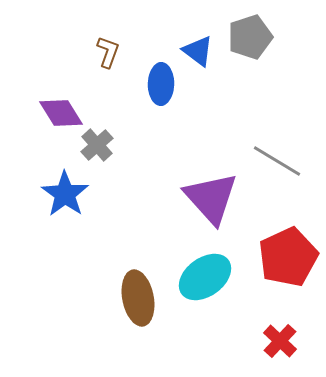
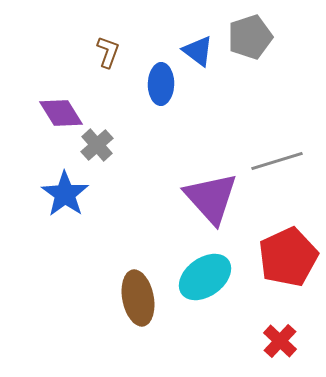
gray line: rotated 48 degrees counterclockwise
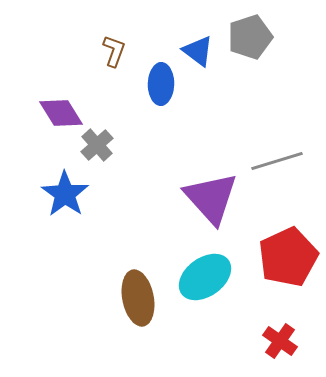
brown L-shape: moved 6 px right, 1 px up
red cross: rotated 8 degrees counterclockwise
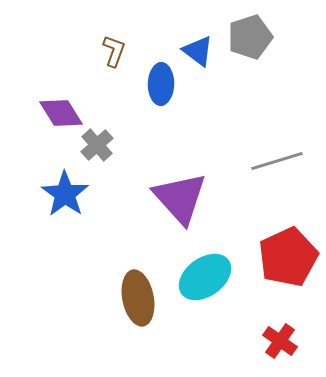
purple triangle: moved 31 px left
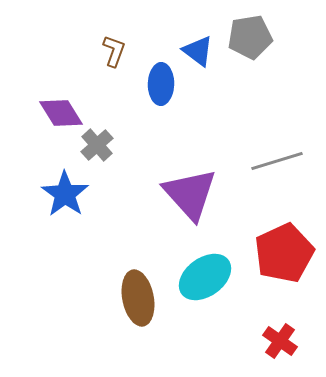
gray pentagon: rotated 9 degrees clockwise
purple triangle: moved 10 px right, 4 px up
red pentagon: moved 4 px left, 4 px up
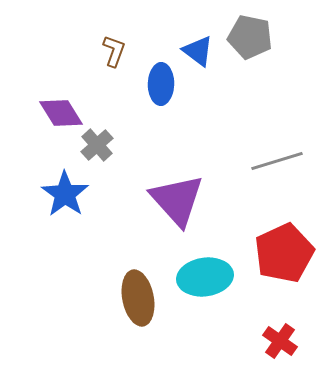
gray pentagon: rotated 21 degrees clockwise
purple triangle: moved 13 px left, 6 px down
cyan ellipse: rotated 28 degrees clockwise
